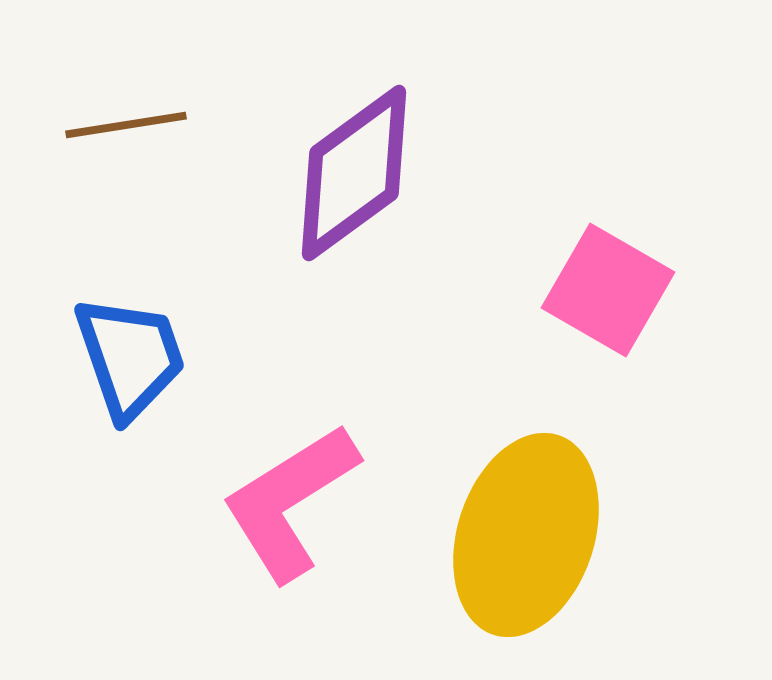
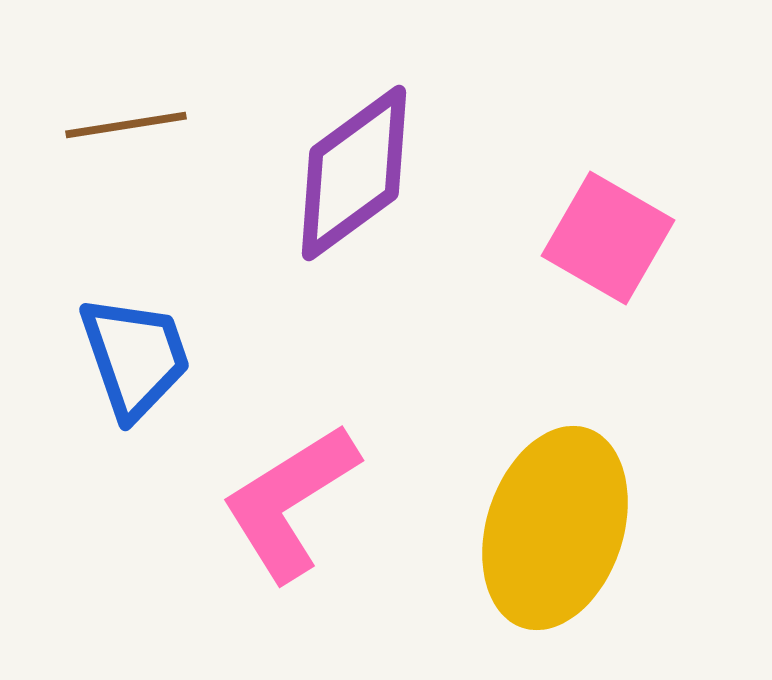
pink square: moved 52 px up
blue trapezoid: moved 5 px right
yellow ellipse: moved 29 px right, 7 px up
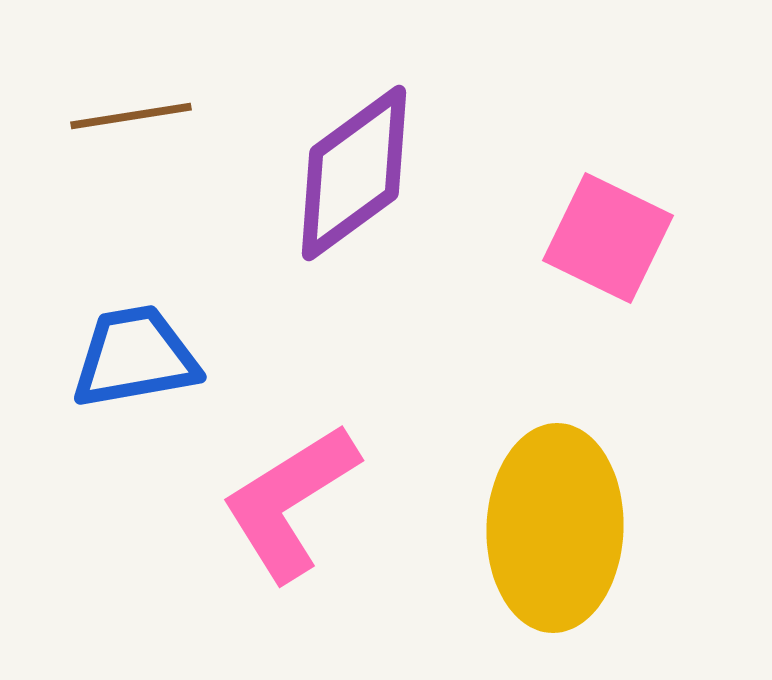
brown line: moved 5 px right, 9 px up
pink square: rotated 4 degrees counterclockwise
blue trapezoid: rotated 81 degrees counterclockwise
yellow ellipse: rotated 16 degrees counterclockwise
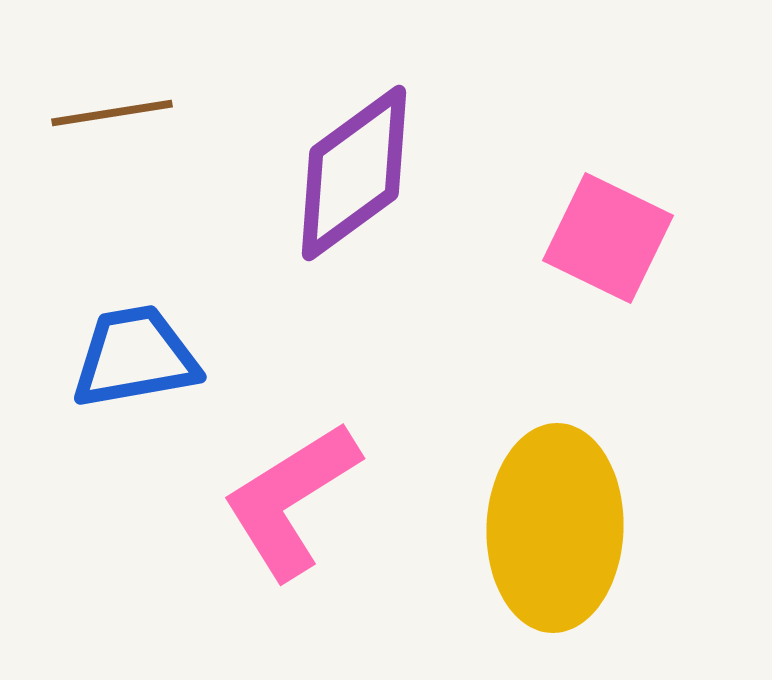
brown line: moved 19 px left, 3 px up
pink L-shape: moved 1 px right, 2 px up
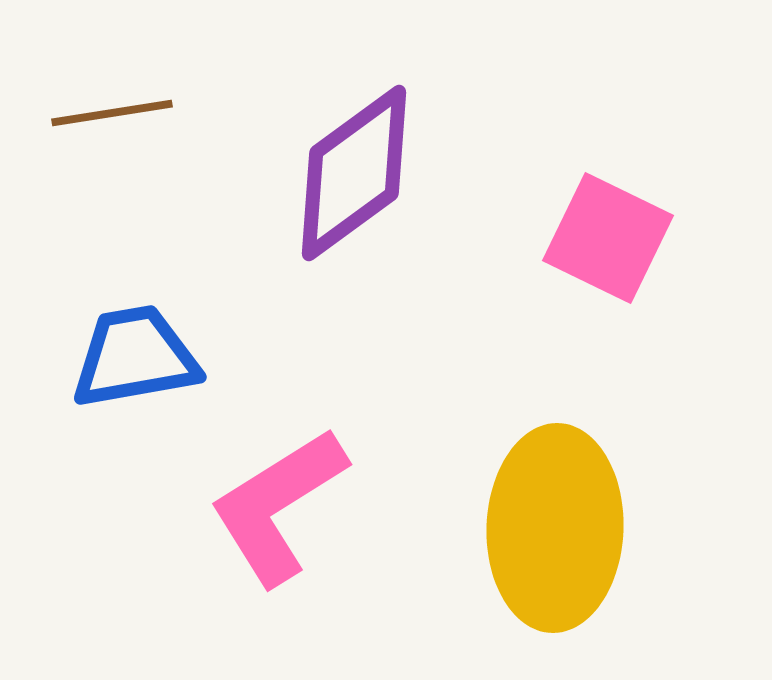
pink L-shape: moved 13 px left, 6 px down
